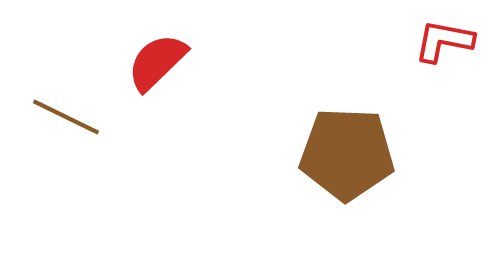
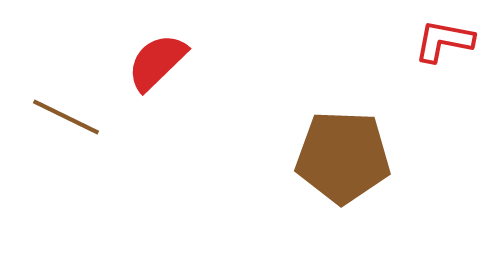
brown pentagon: moved 4 px left, 3 px down
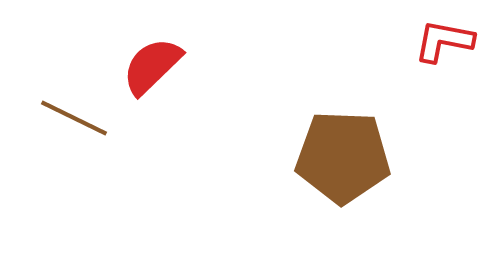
red semicircle: moved 5 px left, 4 px down
brown line: moved 8 px right, 1 px down
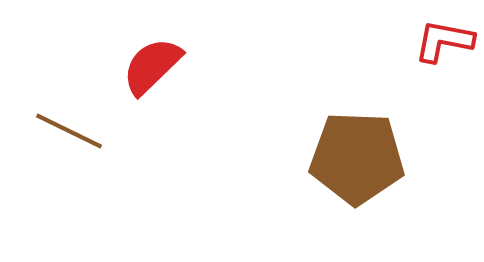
brown line: moved 5 px left, 13 px down
brown pentagon: moved 14 px right, 1 px down
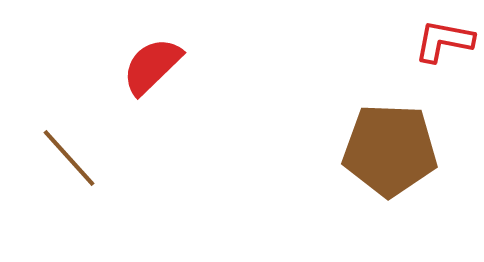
brown line: moved 27 px down; rotated 22 degrees clockwise
brown pentagon: moved 33 px right, 8 px up
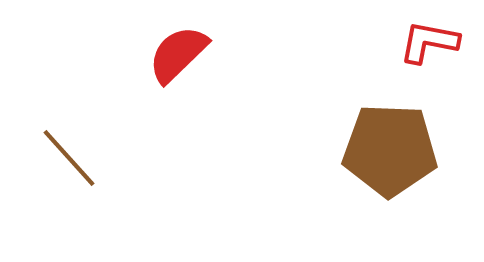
red L-shape: moved 15 px left, 1 px down
red semicircle: moved 26 px right, 12 px up
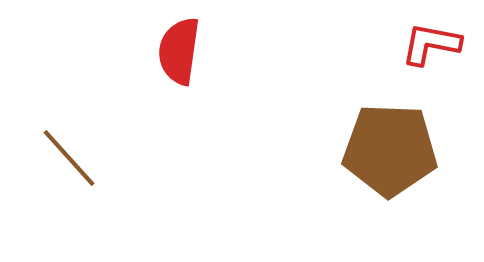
red L-shape: moved 2 px right, 2 px down
red semicircle: moved 1 px right, 3 px up; rotated 38 degrees counterclockwise
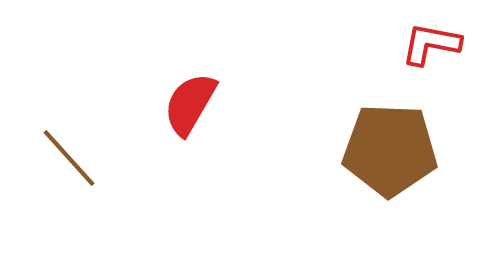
red semicircle: moved 11 px right, 53 px down; rotated 22 degrees clockwise
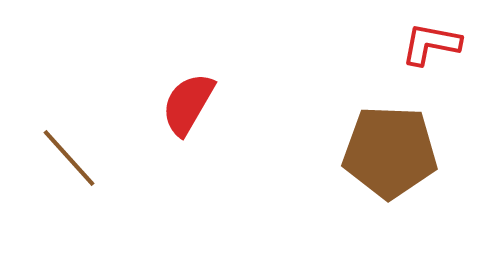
red semicircle: moved 2 px left
brown pentagon: moved 2 px down
